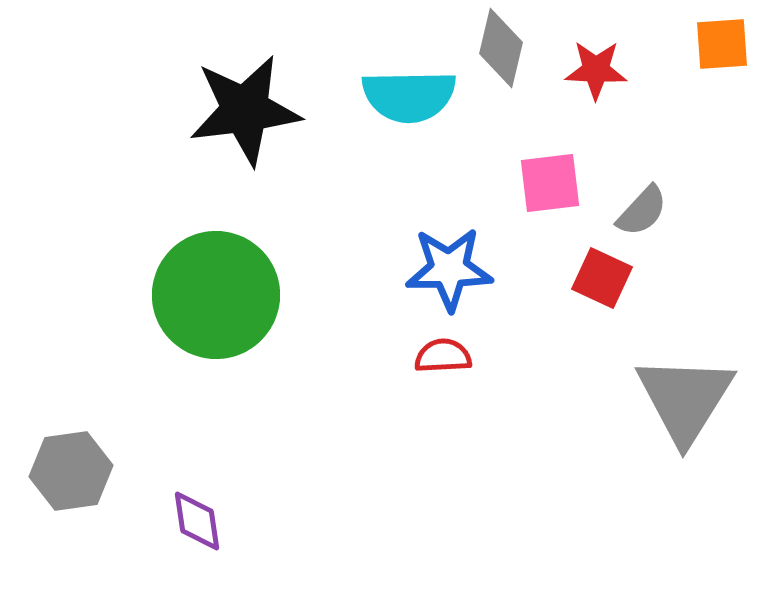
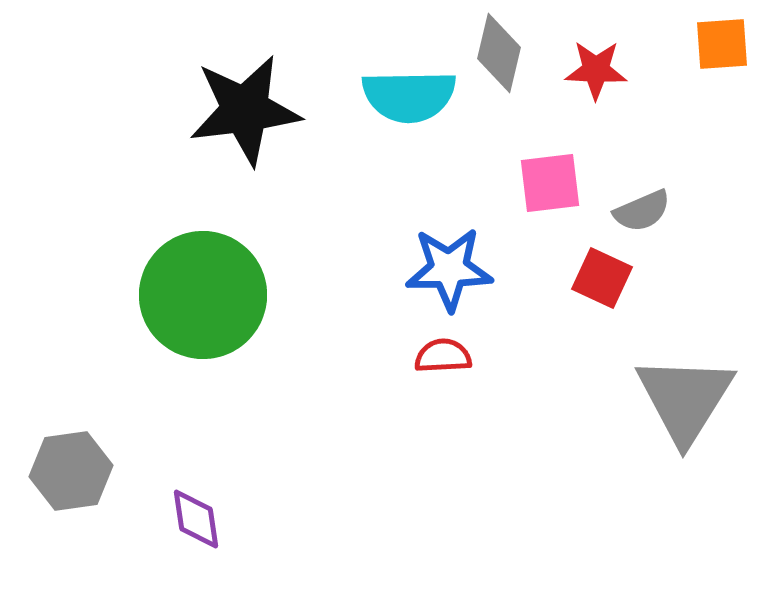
gray diamond: moved 2 px left, 5 px down
gray semicircle: rotated 24 degrees clockwise
green circle: moved 13 px left
purple diamond: moved 1 px left, 2 px up
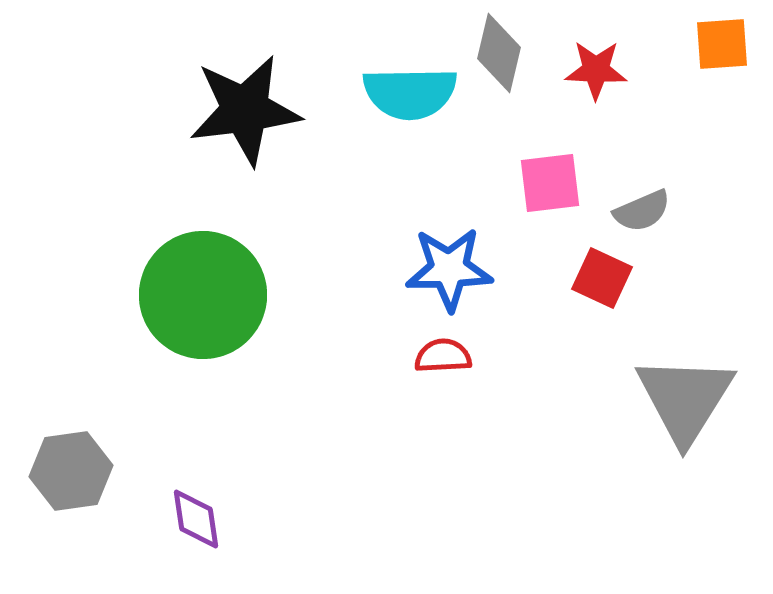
cyan semicircle: moved 1 px right, 3 px up
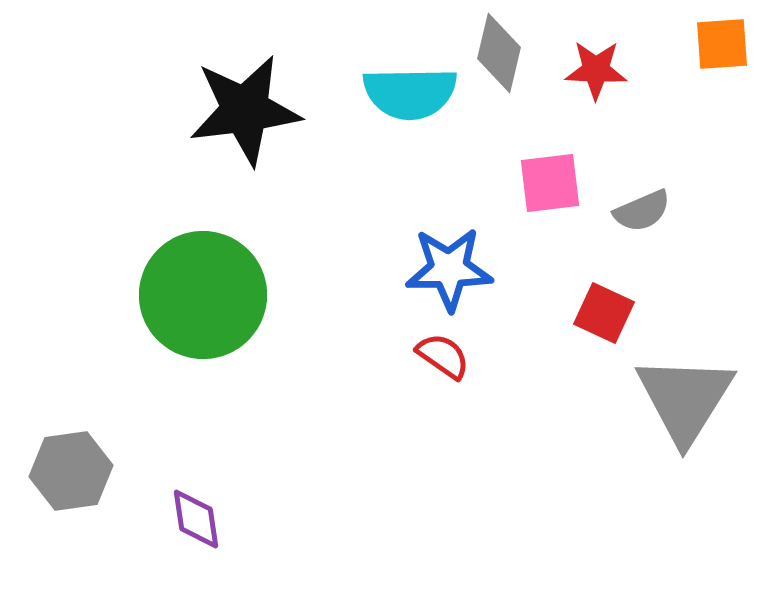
red square: moved 2 px right, 35 px down
red semicircle: rotated 38 degrees clockwise
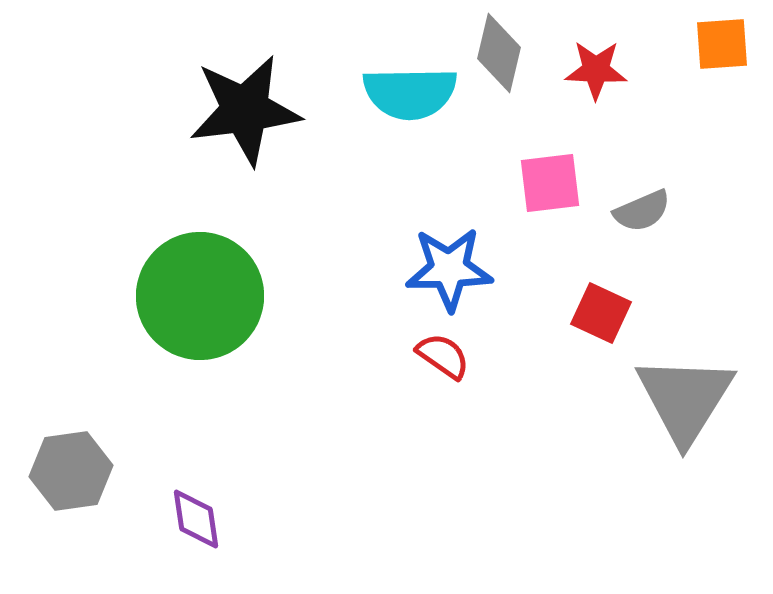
green circle: moved 3 px left, 1 px down
red square: moved 3 px left
